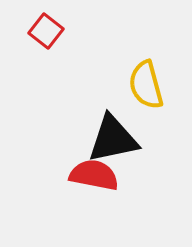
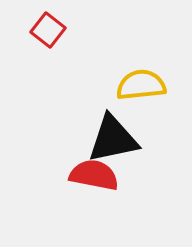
red square: moved 2 px right, 1 px up
yellow semicircle: moved 5 px left; rotated 99 degrees clockwise
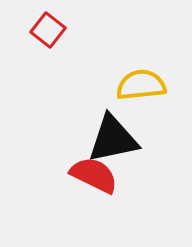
red semicircle: rotated 15 degrees clockwise
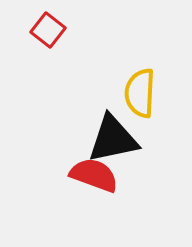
yellow semicircle: moved 1 px left, 8 px down; rotated 81 degrees counterclockwise
red semicircle: rotated 6 degrees counterclockwise
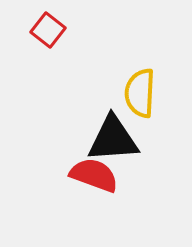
black triangle: rotated 8 degrees clockwise
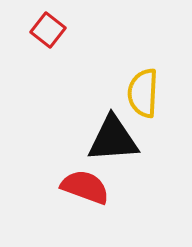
yellow semicircle: moved 3 px right
red semicircle: moved 9 px left, 12 px down
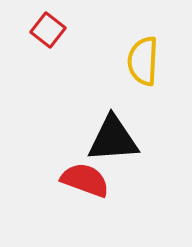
yellow semicircle: moved 32 px up
red semicircle: moved 7 px up
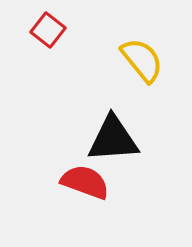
yellow semicircle: moved 1 px left, 1 px up; rotated 138 degrees clockwise
red semicircle: moved 2 px down
